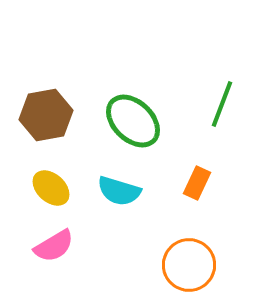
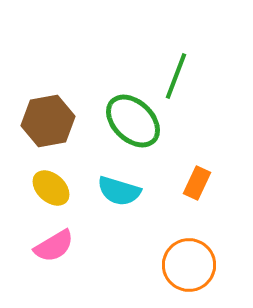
green line: moved 46 px left, 28 px up
brown hexagon: moved 2 px right, 6 px down
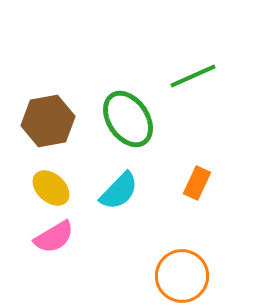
green line: moved 17 px right; rotated 45 degrees clockwise
green ellipse: moved 5 px left, 2 px up; rotated 12 degrees clockwise
cyan semicircle: rotated 63 degrees counterclockwise
pink semicircle: moved 9 px up
orange circle: moved 7 px left, 11 px down
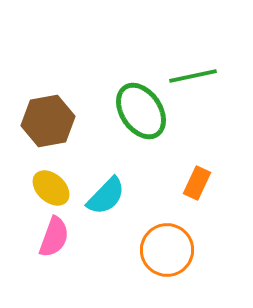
green line: rotated 12 degrees clockwise
green ellipse: moved 13 px right, 8 px up
cyan semicircle: moved 13 px left, 5 px down
pink semicircle: rotated 39 degrees counterclockwise
orange circle: moved 15 px left, 26 px up
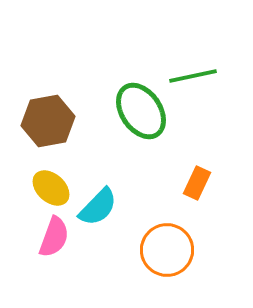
cyan semicircle: moved 8 px left, 11 px down
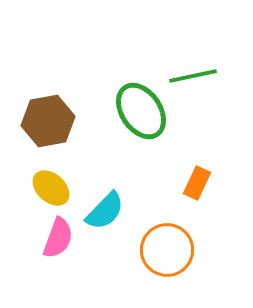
cyan semicircle: moved 7 px right, 4 px down
pink semicircle: moved 4 px right, 1 px down
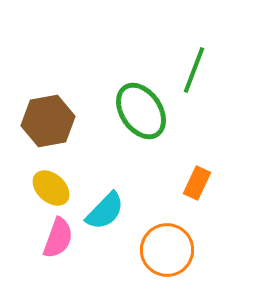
green line: moved 1 px right, 6 px up; rotated 57 degrees counterclockwise
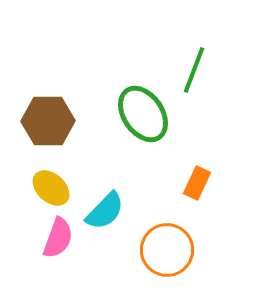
green ellipse: moved 2 px right, 3 px down
brown hexagon: rotated 9 degrees clockwise
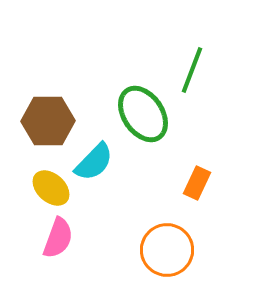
green line: moved 2 px left
cyan semicircle: moved 11 px left, 49 px up
